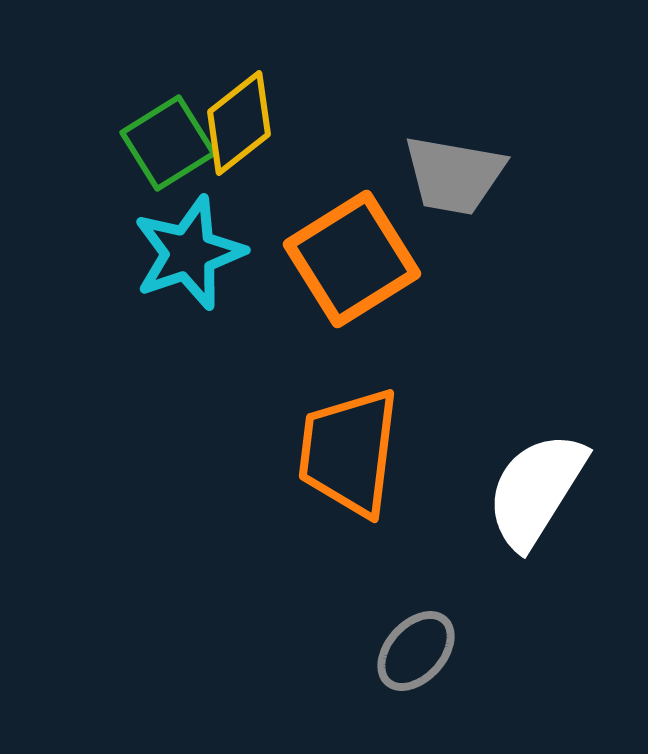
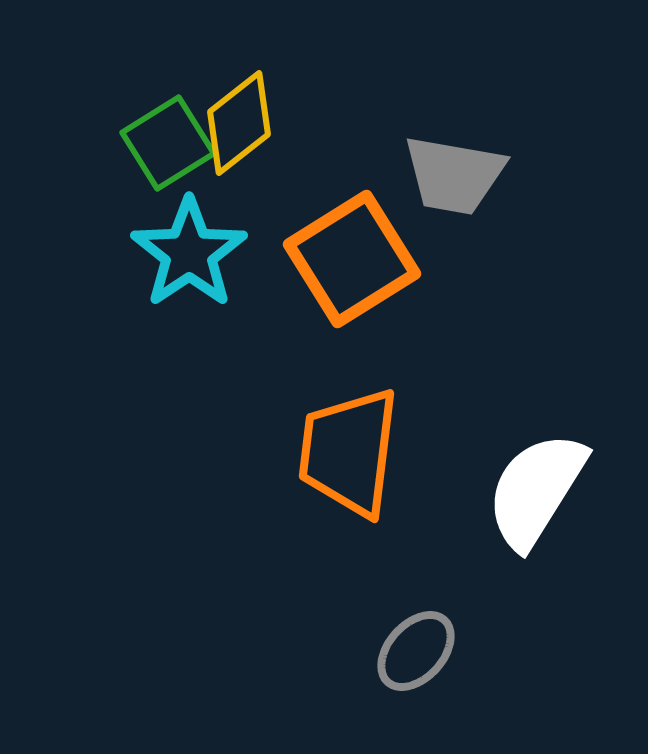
cyan star: rotated 15 degrees counterclockwise
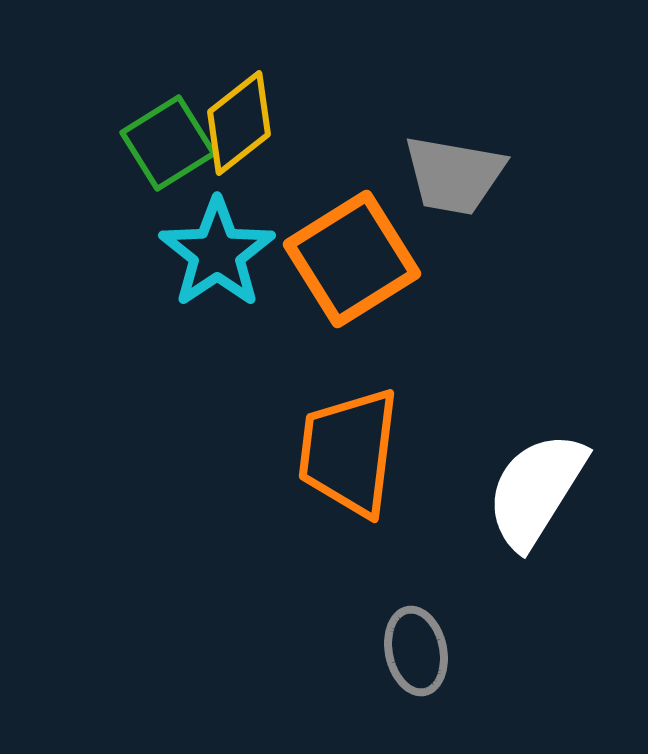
cyan star: moved 28 px right
gray ellipse: rotated 54 degrees counterclockwise
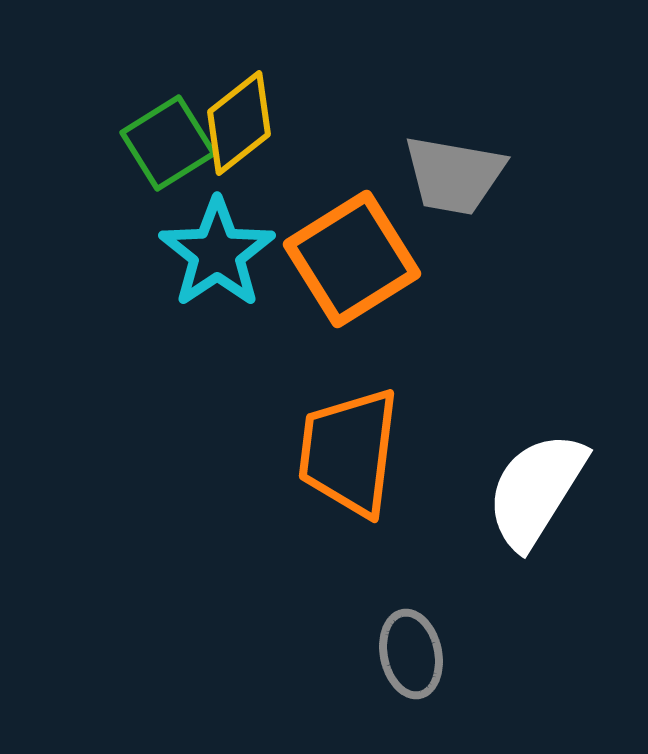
gray ellipse: moved 5 px left, 3 px down
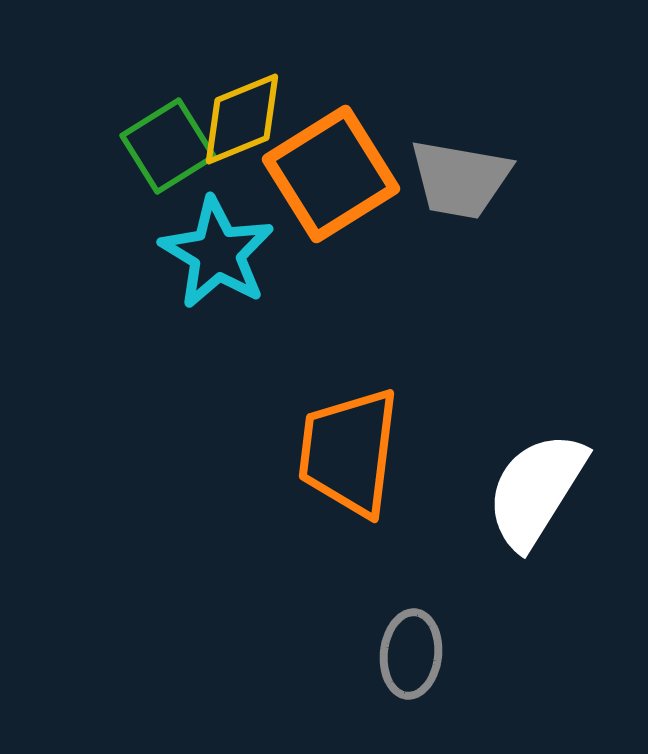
yellow diamond: moved 3 px right, 4 px up; rotated 16 degrees clockwise
green square: moved 3 px down
gray trapezoid: moved 6 px right, 4 px down
cyan star: rotated 7 degrees counterclockwise
orange square: moved 21 px left, 85 px up
gray ellipse: rotated 18 degrees clockwise
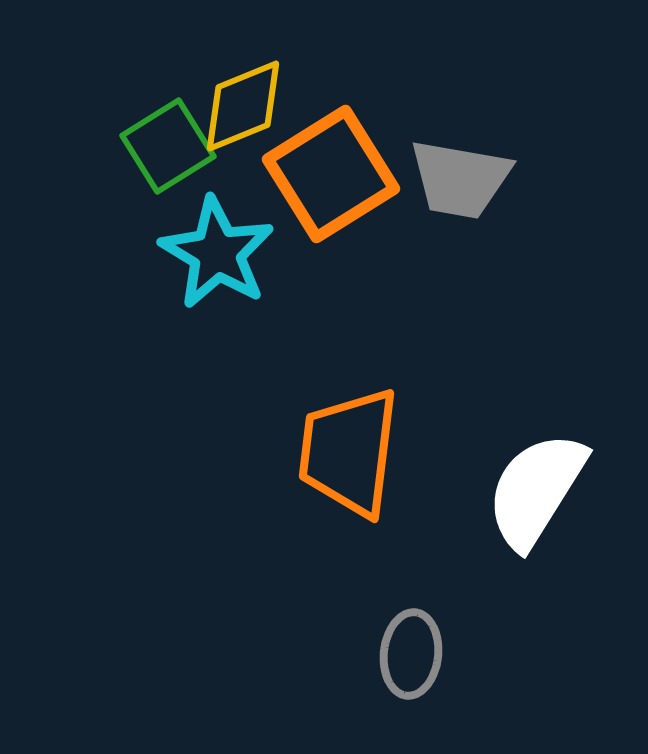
yellow diamond: moved 1 px right, 13 px up
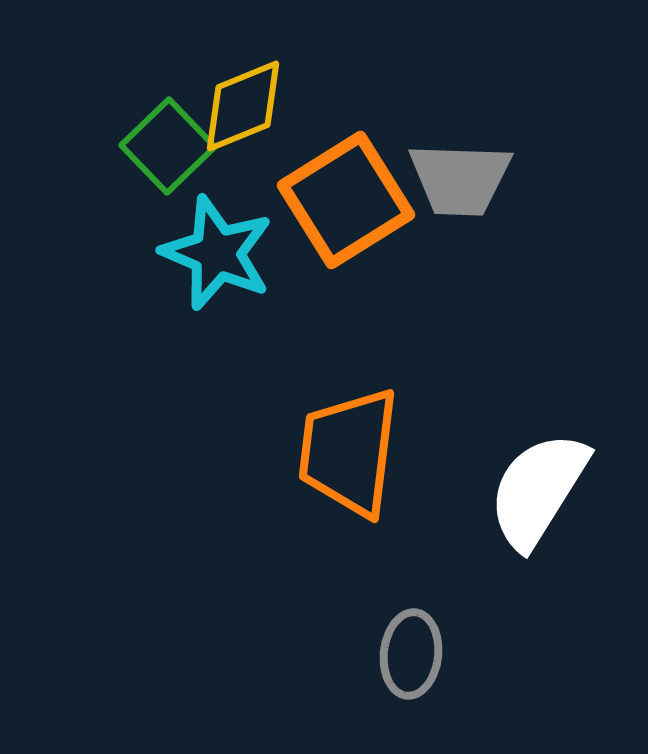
green square: rotated 12 degrees counterclockwise
orange square: moved 15 px right, 26 px down
gray trapezoid: rotated 8 degrees counterclockwise
cyan star: rotated 8 degrees counterclockwise
white semicircle: moved 2 px right
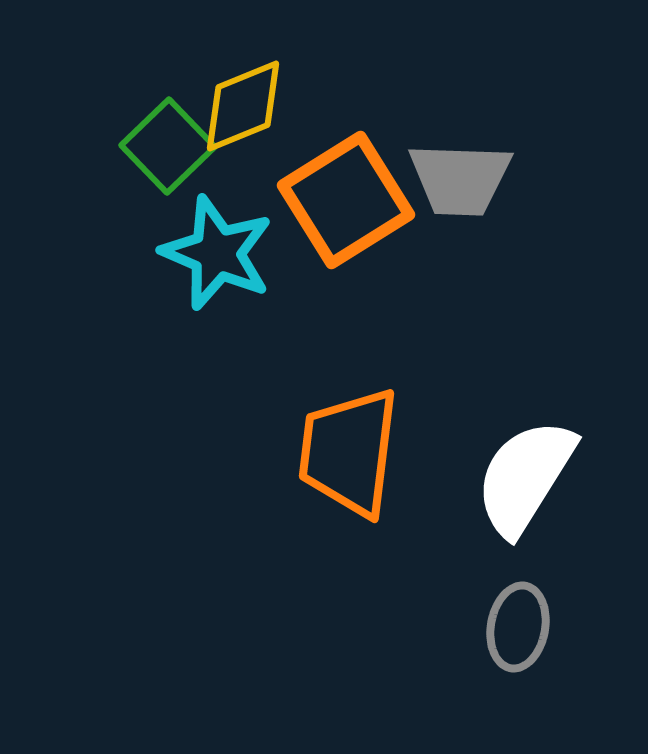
white semicircle: moved 13 px left, 13 px up
gray ellipse: moved 107 px right, 27 px up; rotated 4 degrees clockwise
